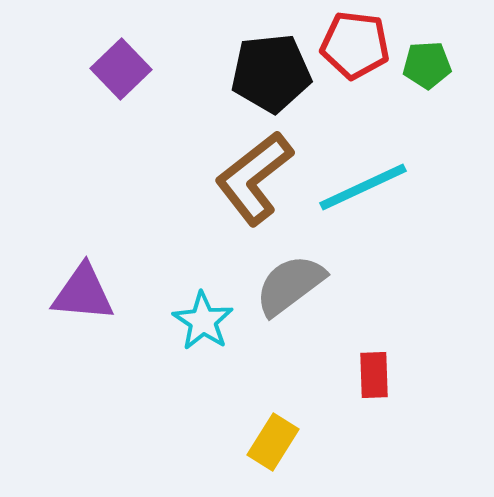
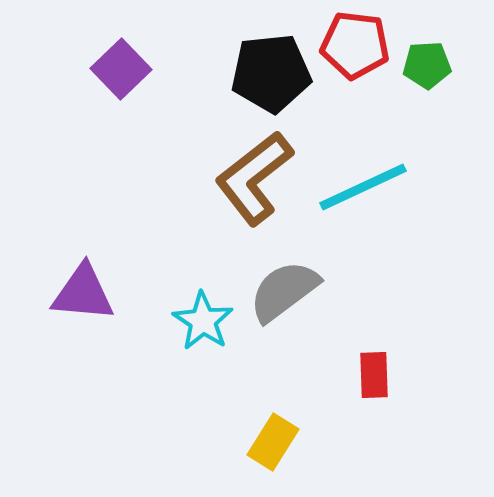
gray semicircle: moved 6 px left, 6 px down
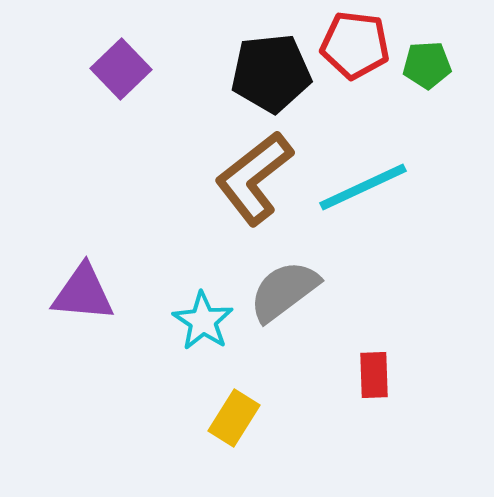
yellow rectangle: moved 39 px left, 24 px up
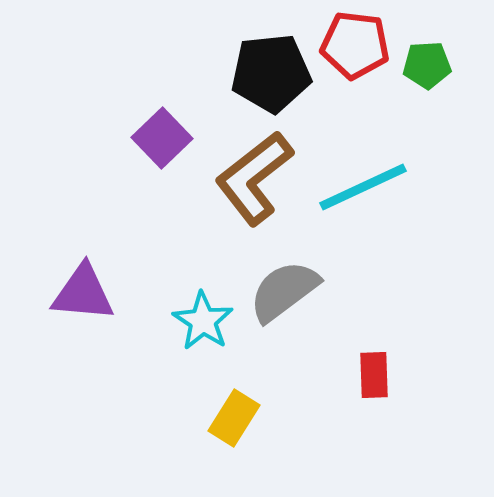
purple square: moved 41 px right, 69 px down
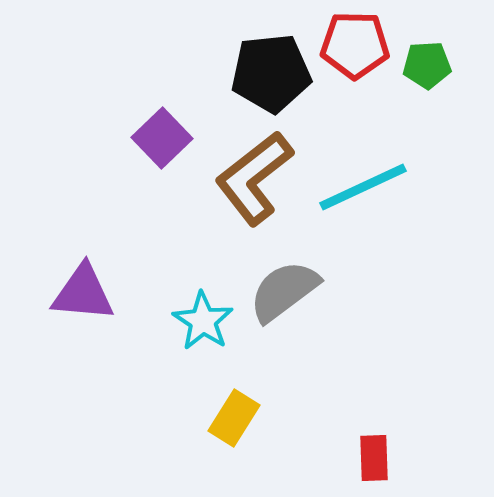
red pentagon: rotated 6 degrees counterclockwise
red rectangle: moved 83 px down
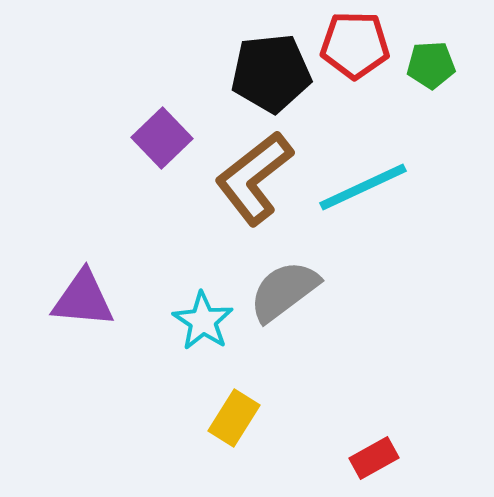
green pentagon: moved 4 px right
purple triangle: moved 6 px down
red rectangle: rotated 63 degrees clockwise
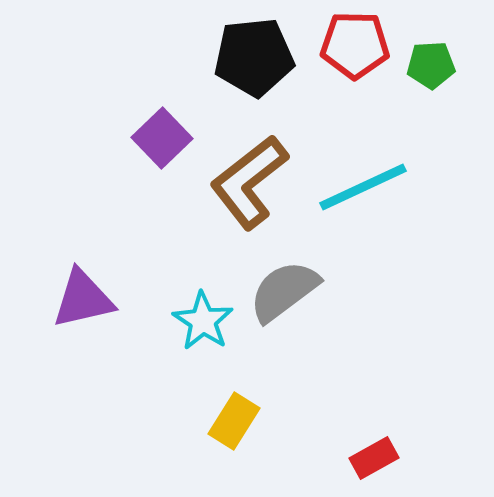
black pentagon: moved 17 px left, 16 px up
brown L-shape: moved 5 px left, 4 px down
purple triangle: rotated 18 degrees counterclockwise
yellow rectangle: moved 3 px down
